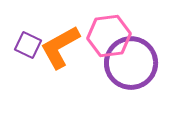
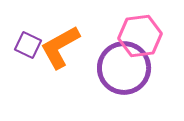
pink hexagon: moved 31 px right
purple circle: moved 7 px left, 5 px down
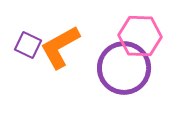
pink hexagon: rotated 9 degrees clockwise
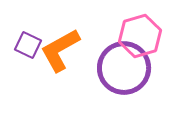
pink hexagon: rotated 18 degrees counterclockwise
orange L-shape: moved 3 px down
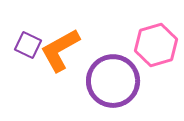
pink hexagon: moved 16 px right, 9 px down
purple circle: moved 11 px left, 13 px down
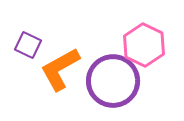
pink hexagon: moved 12 px left; rotated 18 degrees counterclockwise
orange L-shape: moved 19 px down
